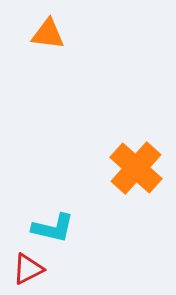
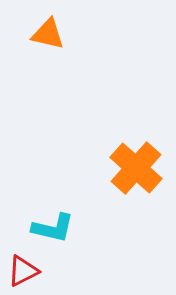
orange triangle: rotated 6 degrees clockwise
red triangle: moved 5 px left, 2 px down
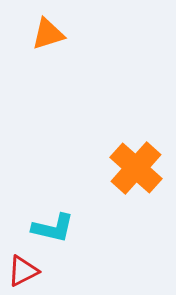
orange triangle: rotated 30 degrees counterclockwise
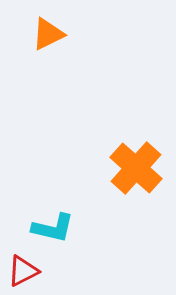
orange triangle: rotated 9 degrees counterclockwise
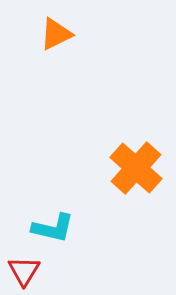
orange triangle: moved 8 px right
red triangle: moved 1 px right; rotated 32 degrees counterclockwise
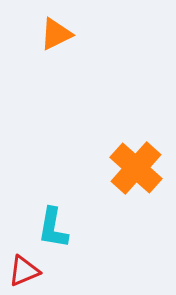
cyan L-shape: rotated 87 degrees clockwise
red triangle: rotated 36 degrees clockwise
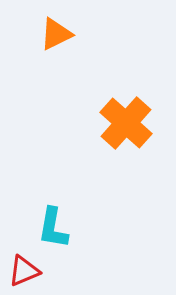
orange cross: moved 10 px left, 45 px up
